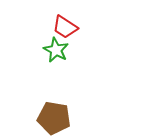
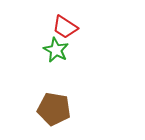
brown pentagon: moved 9 px up
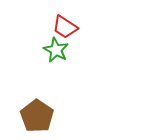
brown pentagon: moved 17 px left, 7 px down; rotated 24 degrees clockwise
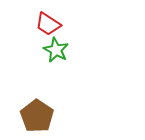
red trapezoid: moved 17 px left, 3 px up
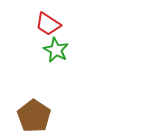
brown pentagon: moved 3 px left
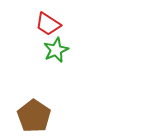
green star: rotated 20 degrees clockwise
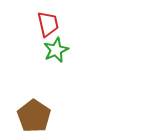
red trapezoid: rotated 136 degrees counterclockwise
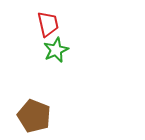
brown pentagon: rotated 12 degrees counterclockwise
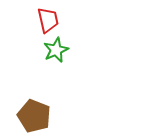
red trapezoid: moved 4 px up
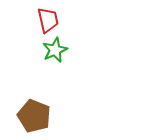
green star: moved 1 px left
